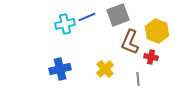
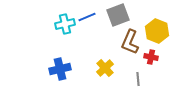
yellow cross: moved 1 px up
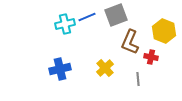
gray square: moved 2 px left
yellow hexagon: moved 7 px right
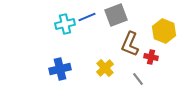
brown L-shape: moved 2 px down
gray line: rotated 32 degrees counterclockwise
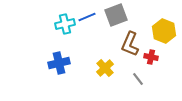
blue cross: moved 1 px left, 6 px up
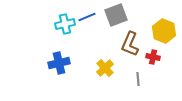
red cross: moved 2 px right
gray line: rotated 32 degrees clockwise
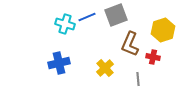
cyan cross: rotated 30 degrees clockwise
yellow hexagon: moved 1 px left, 1 px up; rotated 20 degrees clockwise
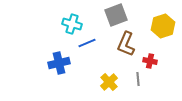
blue line: moved 26 px down
cyan cross: moved 7 px right
yellow hexagon: moved 4 px up
brown L-shape: moved 4 px left
red cross: moved 3 px left, 4 px down
yellow cross: moved 4 px right, 14 px down
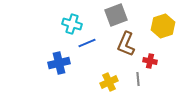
yellow cross: rotated 18 degrees clockwise
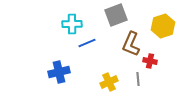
cyan cross: rotated 18 degrees counterclockwise
brown L-shape: moved 5 px right
blue cross: moved 9 px down
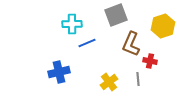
yellow cross: rotated 12 degrees counterclockwise
